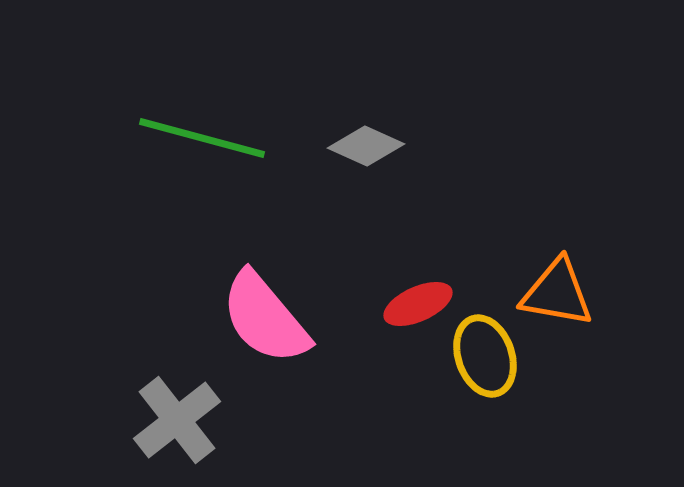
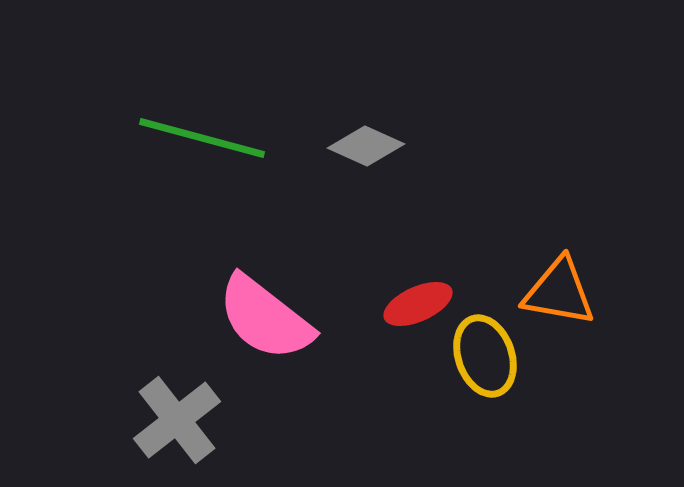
orange triangle: moved 2 px right, 1 px up
pink semicircle: rotated 12 degrees counterclockwise
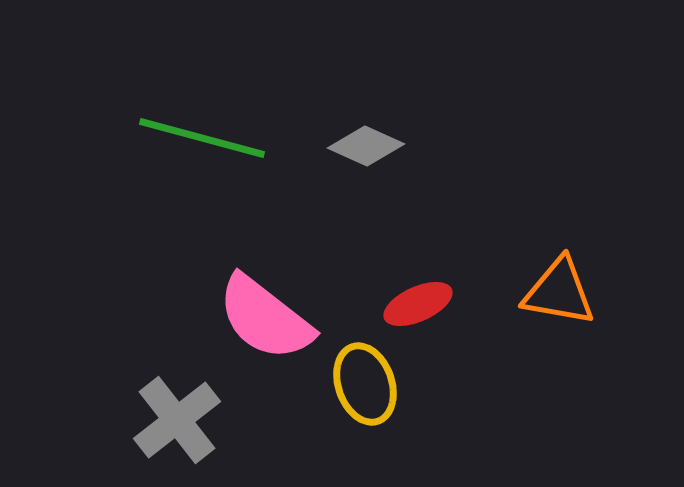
yellow ellipse: moved 120 px left, 28 px down
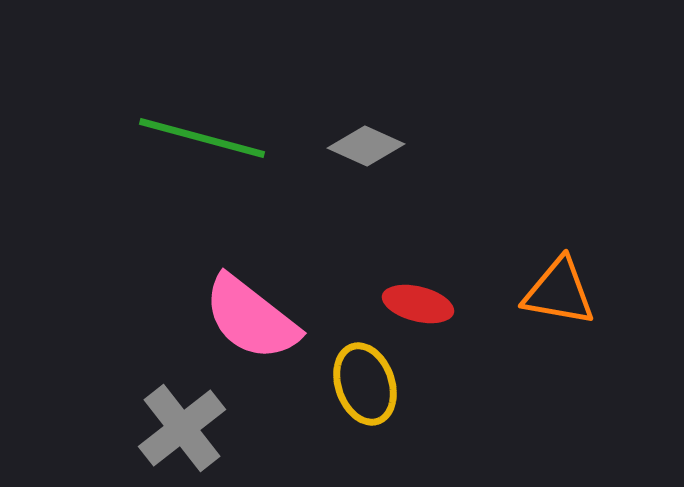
red ellipse: rotated 38 degrees clockwise
pink semicircle: moved 14 px left
gray cross: moved 5 px right, 8 px down
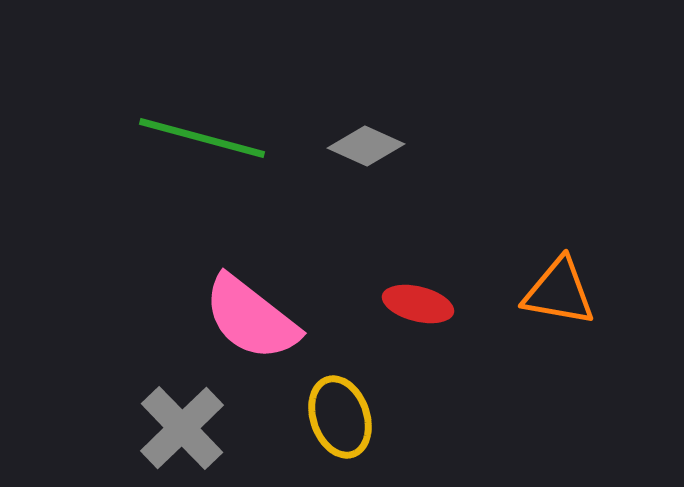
yellow ellipse: moved 25 px left, 33 px down
gray cross: rotated 6 degrees counterclockwise
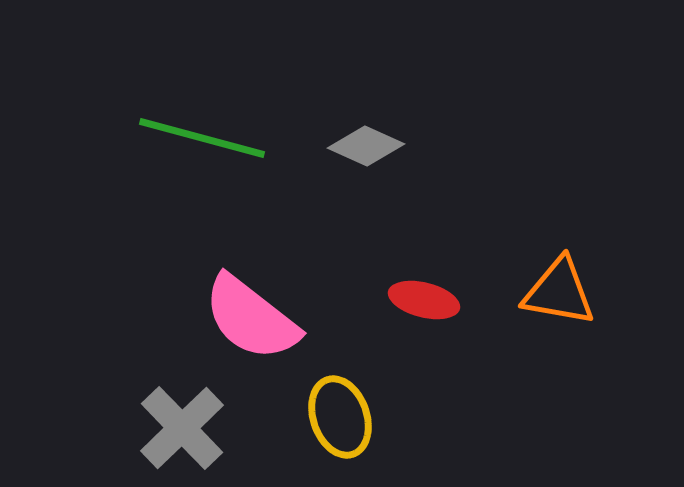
red ellipse: moved 6 px right, 4 px up
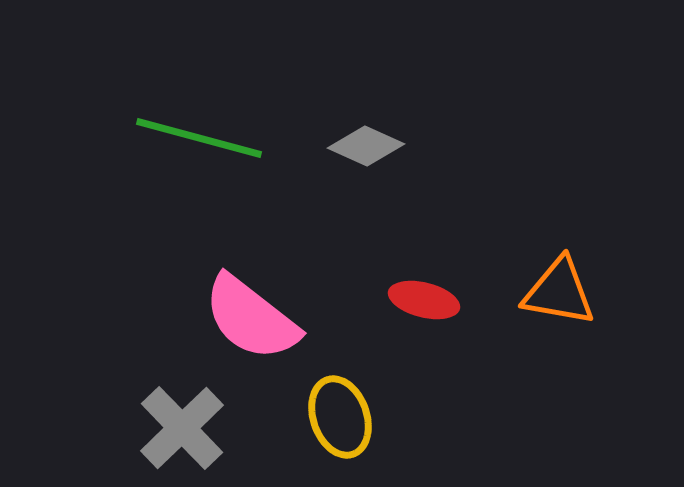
green line: moved 3 px left
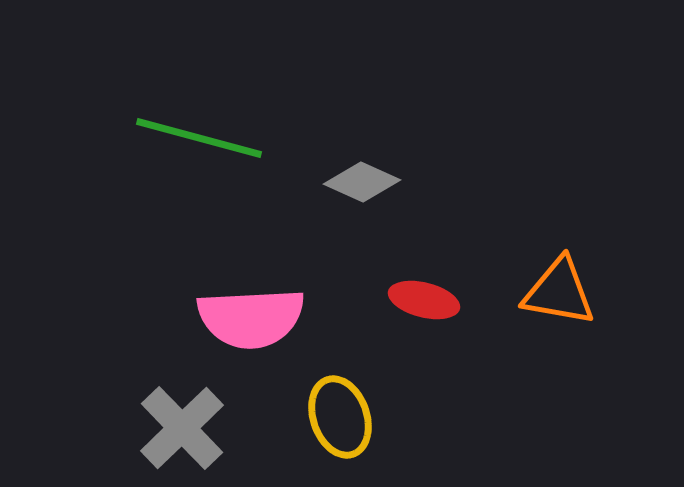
gray diamond: moved 4 px left, 36 px down
pink semicircle: rotated 41 degrees counterclockwise
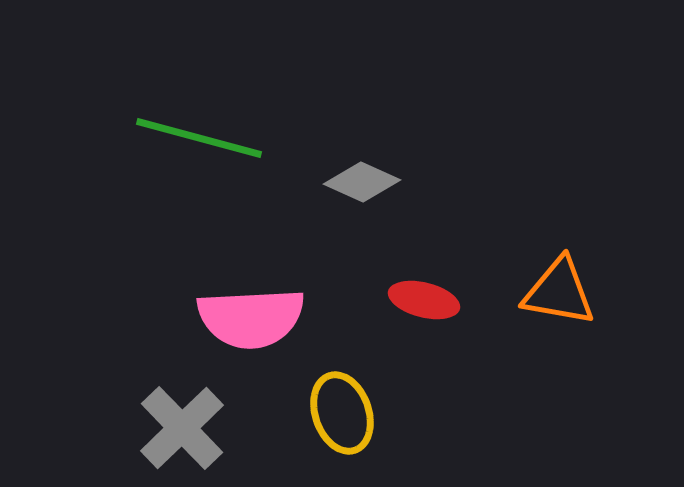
yellow ellipse: moved 2 px right, 4 px up
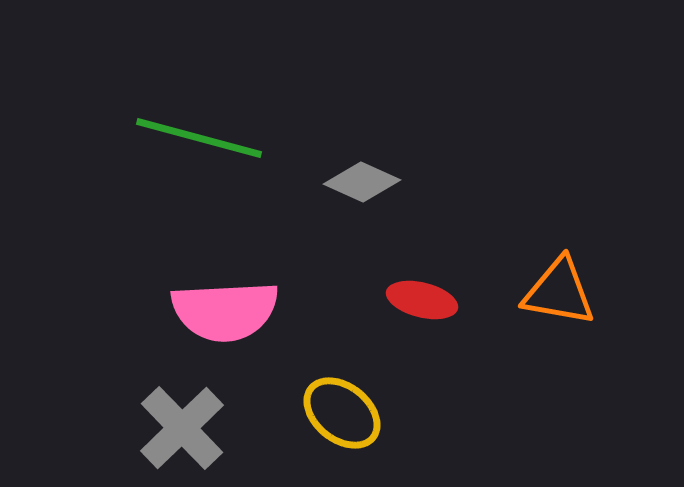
red ellipse: moved 2 px left
pink semicircle: moved 26 px left, 7 px up
yellow ellipse: rotated 32 degrees counterclockwise
